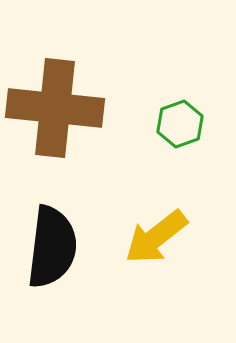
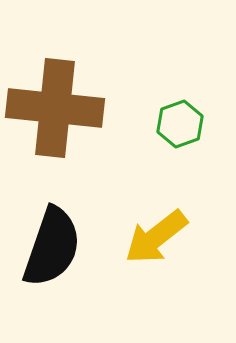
black semicircle: rotated 12 degrees clockwise
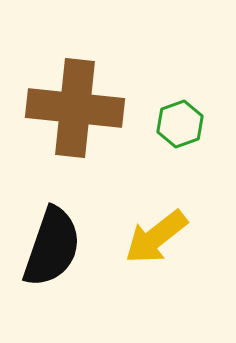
brown cross: moved 20 px right
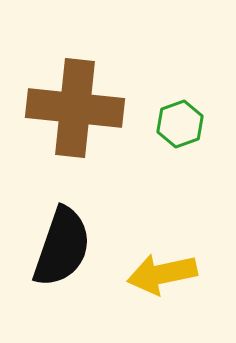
yellow arrow: moved 6 px right, 37 px down; rotated 26 degrees clockwise
black semicircle: moved 10 px right
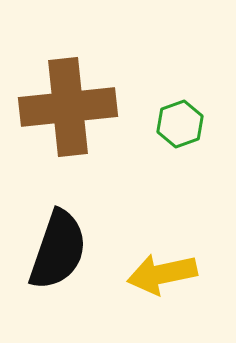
brown cross: moved 7 px left, 1 px up; rotated 12 degrees counterclockwise
black semicircle: moved 4 px left, 3 px down
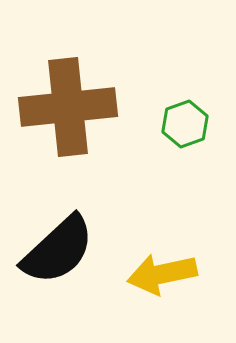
green hexagon: moved 5 px right
black semicircle: rotated 28 degrees clockwise
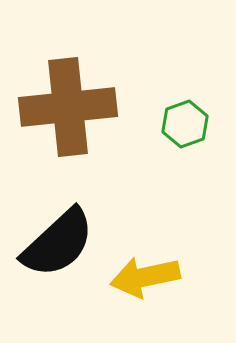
black semicircle: moved 7 px up
yellow arrow: moved 17 px left, 3 px down
